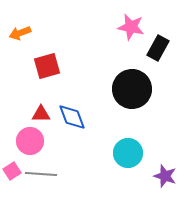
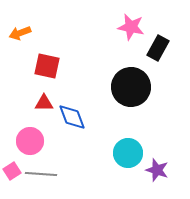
red square: rotated 28 degrees clockwise
black circle: moved 1 px left, 2 px up
red triangle: moved 3 px right, 11 px up
purple star: moved 8 px left, 6 px up
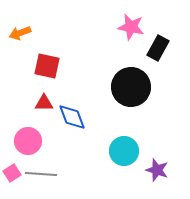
pink circle: moved 2 px left
cyan circle: moved 4 px left, 2 px up
pink square: moved 2 px down
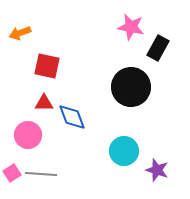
pink circle: moved 6 px up
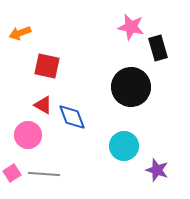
black rectangle: rotated 45 degrees counterclockwise
red triangle: moved 1 px left, 2 px down; rotated 30 degrees clockwise
cyan circle: moved 5 px up
gray line: moved 3 px right
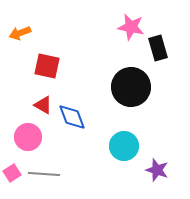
pink circle: moved 2 px down
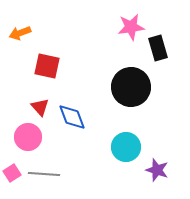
pink star: rotated 20 degrees counterclockwise
red triangle: moved 3 px left, 2 px down; rotated 18 degrees clockwise
cyan circle: moved 2 px right, 1 px down
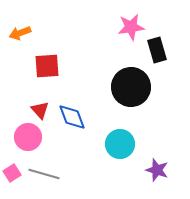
black rectangle: moved 1 px left, 2 px down
red square: rotated 16 degrees counterclockwise
red triangle: moved 3 px down
cyan circle: moved 6 px left, 3 px up
gray line: rotated 12 degrees clockwise
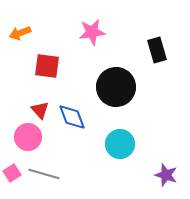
pink star: moved 39 px left, 5 px down
red square: rotated 12 degrees clockwise
black circle: moved 15 px left
purple star: moved 9 px right, 5 px down
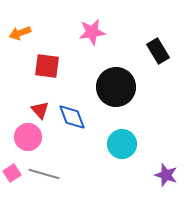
black rectangle: moved 1 px right, 1 px down; rotated 15 degrees counterclockwise
cyan circle: moved 2 px right
